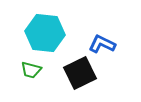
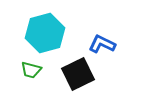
cyan hexagon: rotated 21 degrees counterclockwise
black square: moved 2 px left, 1 px down
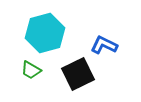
blue L-shape: moved 2 px right, 1 px down
green trapezoid: rotated 15 degrees clockwise
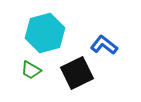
blue L-shape: rotated 12 degrees clockwise
black square: moved 1 px left, 1 px up
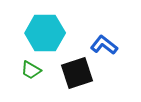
cyan hexagon: rotated 15 degrees clockwise
black square: rotated 8 degrees clockwise
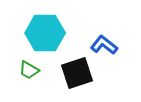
green trapezoid: moved 2 px left
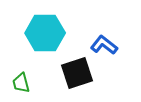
green trapezoid: moved 8 px left, 13 px down; rotated 45 degrees clockwise
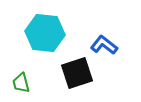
cyan hexagon: rotated 6 degrees clockwise
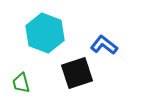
cyan hexagon: rotated 15 degrees clockwise
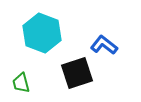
cyan hexagon: moved 3 px left
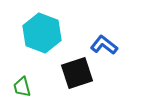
green trapezoid: moved 1 px right, 4 px down
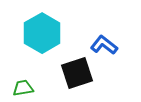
cyan hexagon: rotated 9 degrees clockwise
green trapezoid: moved 1 px right, 1 px down; rotated 95 degrees clockwise
